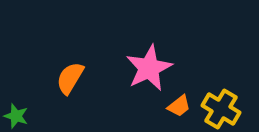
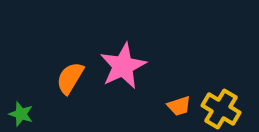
pink star: moved 26 px left, 2 px up
orange trapezoid: rotated 20 degrees clockwise
green star: moved 5 px right, 2 px up
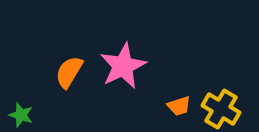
orange semicircle: moved 1 px left, 6 px up
green star: moved 1 px down
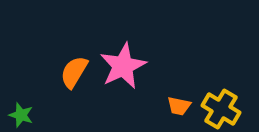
orange semicircle: moved 5 px right
orange trapezoid: rotated 30 degrees clockwise
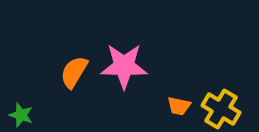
pink star: moved 1 px right; rotated 27 degrees clockwise
